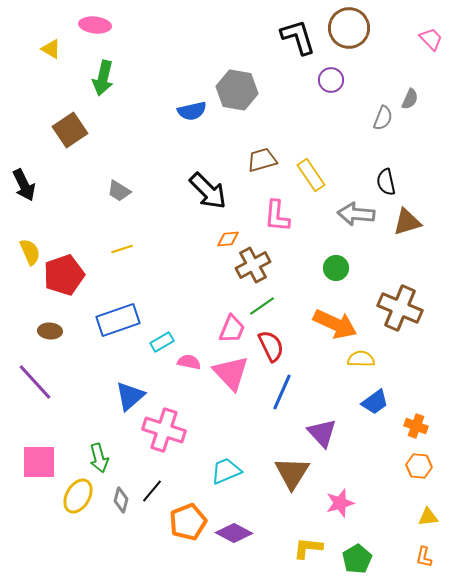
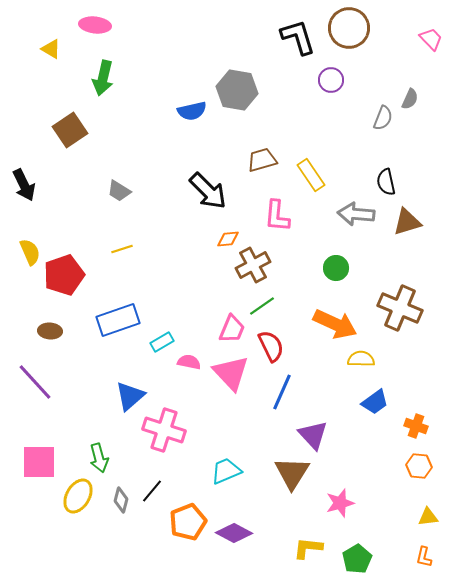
purple triangle at (322, 433): moved 9 px left, 2 px down
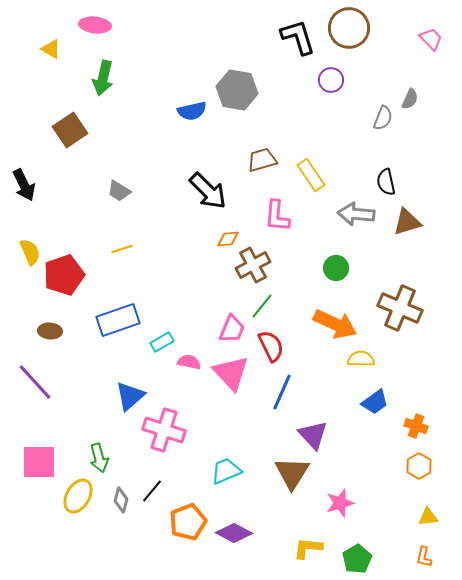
green line at (262, 306): rotated 16 degrees counterclockwise
orange hexagon at (419, 466): rotated 25 degrees clockwise
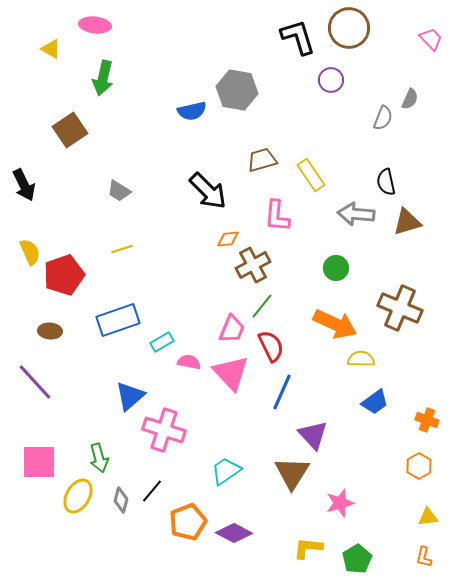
orange cross at (416, 426): moved 11 px right, 6 px up
cyan trapezoid at (226, 471): rotated 12 degrees counterclockwise
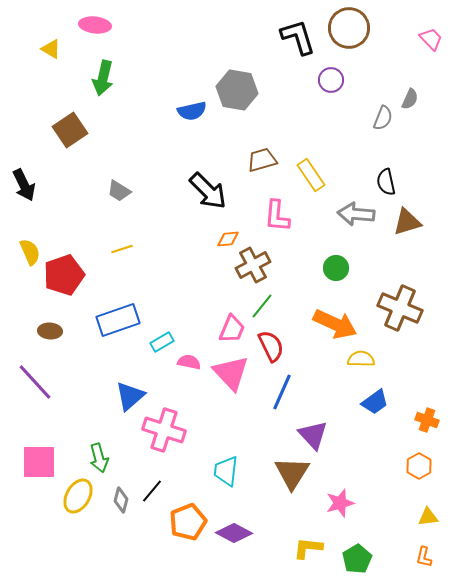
cyan trapezoid at (226, 471): rotated 48 degrees counterclockwise
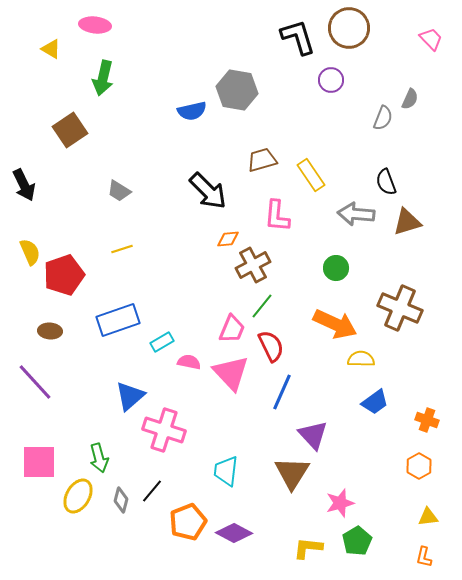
black semicircle at (386, 182): rotated 8 degrees counterclockwise
green pentagon at (357, 559): moved 18 px up
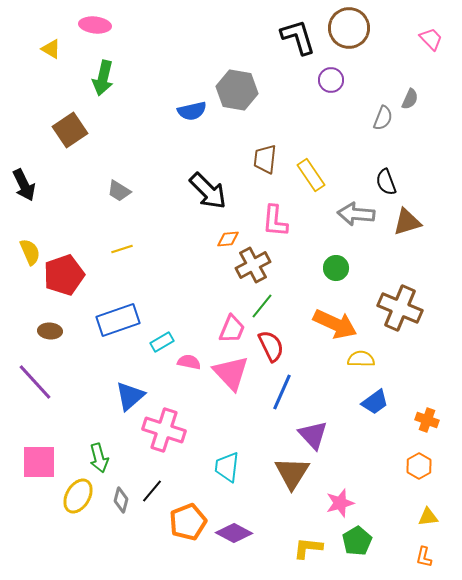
brown trapezoid at (262, 160): moved 3 px right, 1 px up; rotated 68 degrees counterclockwise
pink L-shape at (277, 216): moved 2 px left, 5 px down
cyan trapezoid at (226, 471): moved 1 px right, 4 px up
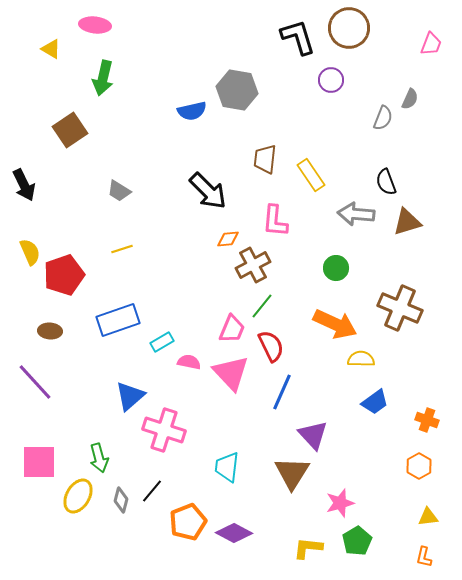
pink trapezoid at (431, 39): moved 5 px down; rotated 65 degrees clockwise
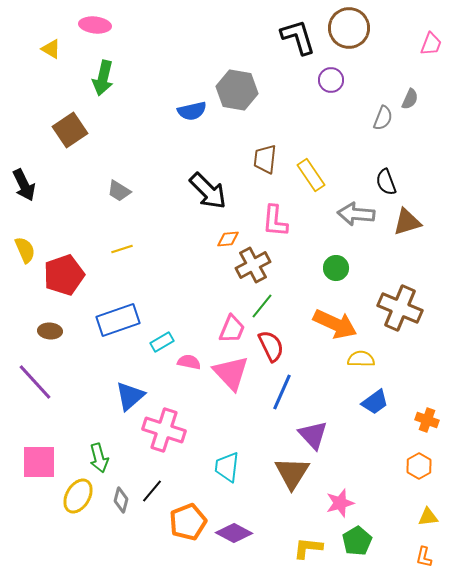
yellow semicircle at (30, 252): moved 5 px left, 2 px up
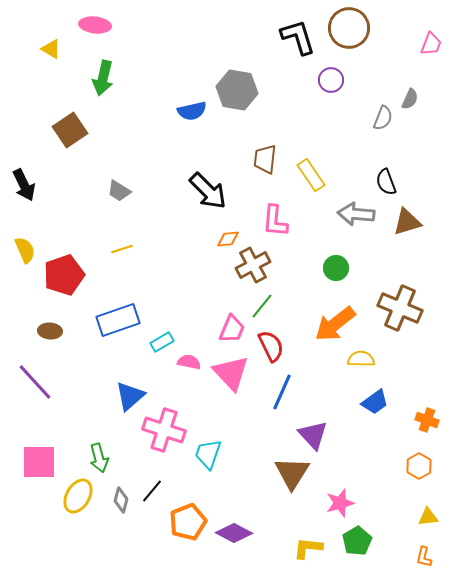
orange arrow at (335, 324): rotated 117 degrees clockwise
cyan trapezoid at (227, 467): moved 19 px left, 13 px up; rotated 12 degrees clockwise
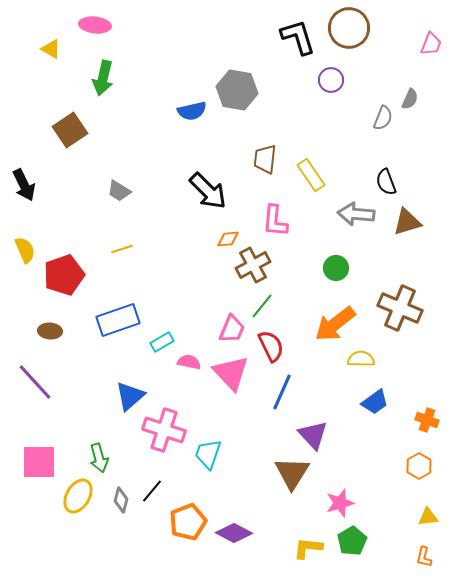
green pentagon at (357, 541): moved 5 px left
